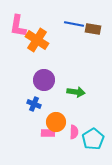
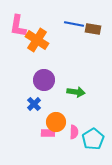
blue cross: rotated 24 degrees clockwise
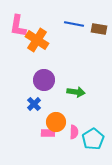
brown rectangle: moved 6 px right
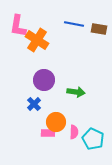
cyan pentagon: rotated 15 degrees counterclockwise
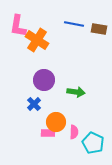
cyan pentagon: moved 4 px down
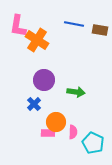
brown rectangle: moved 1 px right, 1 px down
pink semicircle: moved 1 px left
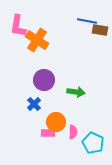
blue line: moved 13 px right, 3 px up
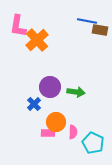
orange cross: rotated 15 degrees clockwise
purple circle: moved 6 px right, 7 px down
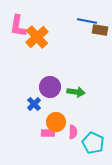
orange cross: moved 3 px up
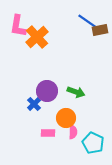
blue line: rotated 24 degrees clockwise
brown rectangle: rotated 21 degrees counterclockwise
purple circle: moved 3 px left, 4 px down
green arrow: rotated 12 degrees clockwise
orange circle: moved 10 px right, 4 px up
